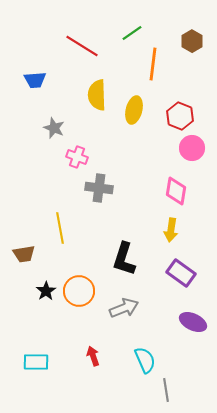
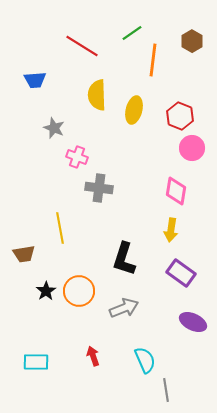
orange line: moved 4 px up
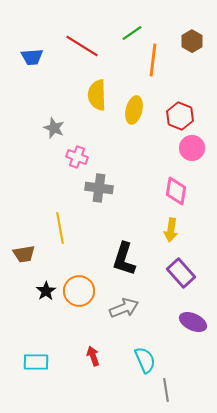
blue trapezoid: moved 3 px left, 23 px up
purple rectangle: rotated 12 degrees clockwise
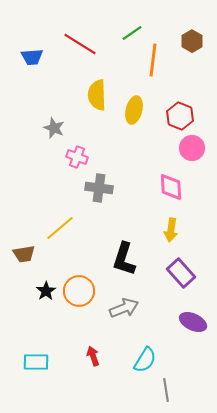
red line: moved 2 px left, 2 px up
pink diamond: moved 5 px left, 4 px up; rotated 12 degrees counterclockwise
yellow line: rotated 60 degrees clockwise
cyan semicircle: rotated 56 degrees clockwise
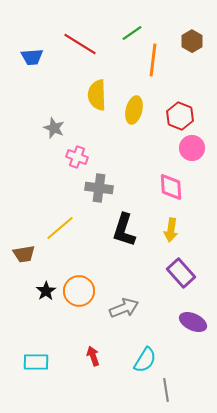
black L-shape: moved 29 px up
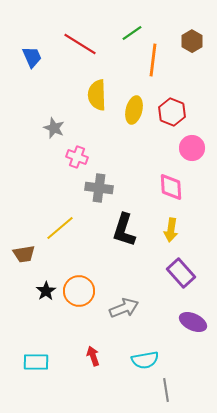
blue trapezoid: rotated 110 degrees counterclockwise
red hexagon: moved 8 px left, 4 px up
cyan semicircle: rotated 48 degrees clockwise
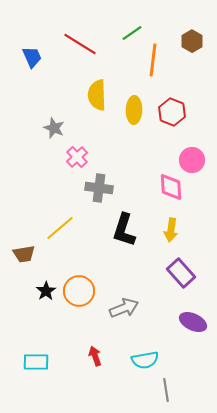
yellow ellipse: rotated 12 degrees counterclockwise
pink circle: moved 12 px down
pink cross: rotated 25 degrees clockwise
red arrow: moved 2 px right
